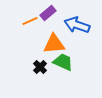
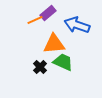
orange line: moved 5 px right, 1 px up
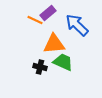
orange line: rotated 49 degrees clockwise
blue arrow: rotated 25 degrees clockwise
black cross: rotated 32 degrees counterclockwise
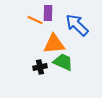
purple rectangle: rotated 49 degrees counterclockwise
black cross: rotated 24 degrees counterclockwise
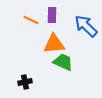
purple rectangle: moved 4 px right, 2 px down
orange line: moved 4 px left
blue arrow: moved 9 px right, 1 px down
black cross: moved 15 px left, 15 px down
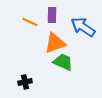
orange line: moved 1 px left, 2 px down
blue arrow: moved 3 px left, 1 px down; rotated 10 degrees counterclockwise
orange triangle: moved 1 px right, 1 px up; rotated 15 degrees counterclockwise
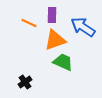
orange line: moved 1 px left, 1 px down
orange triangle: moved 3 px up
black cross: rotated 24 degrees counterclockwise
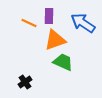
purple rectangle: moved 3 px left, 1 px down
blue arrow: moved 4 px up
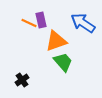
purple rectangle: moved 8 px left, 4 px down; rotated 14 degrees counterclockwise
orange triangle: moved 1 px right, 1 px down
green trapezoid: rotated 25 degrees clockwise
black cross: moved 3 px left, 2 px up
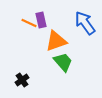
blue arrow: moved 2 px right; rotated 20 degrees clockwise
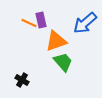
blue arrow: rotated 95 degrees counterclockwise
black cross: rotated 24 degrees counterclockwise
